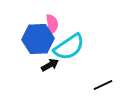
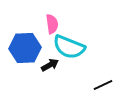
blue hexagon: moved 13 px left, 9 px down
cyan semicircle: rotated 56 degrees clockwise
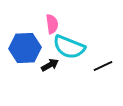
black line: moved 19 px up
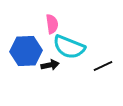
blue hexagon: moved 1 px right, 3 px down
black arrow: rotated 18 degrees clockwise
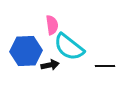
pink semicircle: moved 1 px down
cyan semicircle: rotated 16 degrees clockwise
black line: moved 2 px right; rotated 24 degrees clockwise
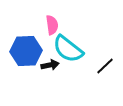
cyan semicircle: moved 1 px left, 2 px down
black line: rotated 42 degrees counterclockwise
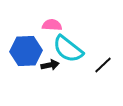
pink semicircle: rotated 78 degrees counterclockwise
black line: moved 2 px left, 1 px up
